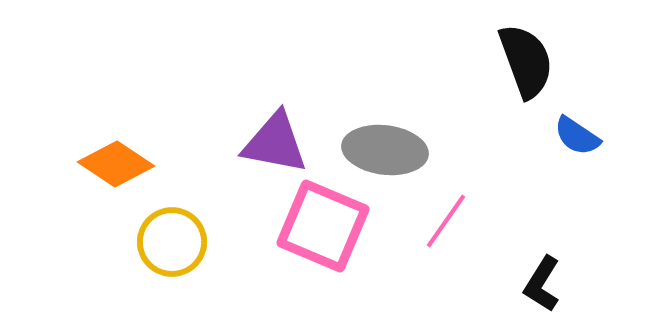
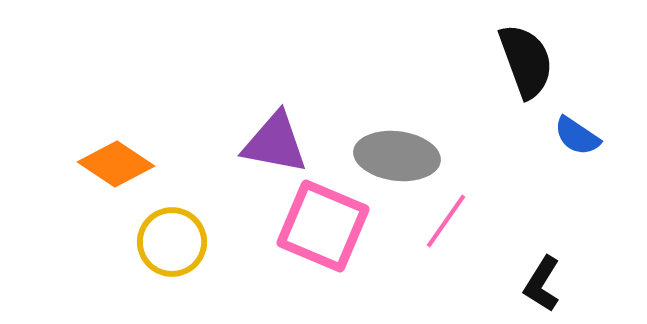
gray ellipse: moved 12 px right, 6 px down
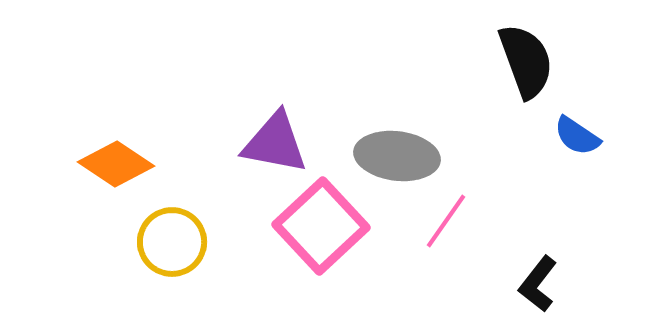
pink square: moved 2 px left; rotated 24 degrees clockwise
black L-shape: moved 4 px left; rotated 6 degrees clockwise
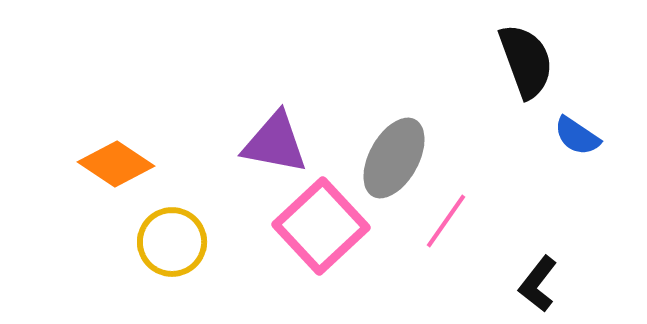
gray ellipse: moved 3 px left, 2 px down; rotated 68 degrees counterclockwise
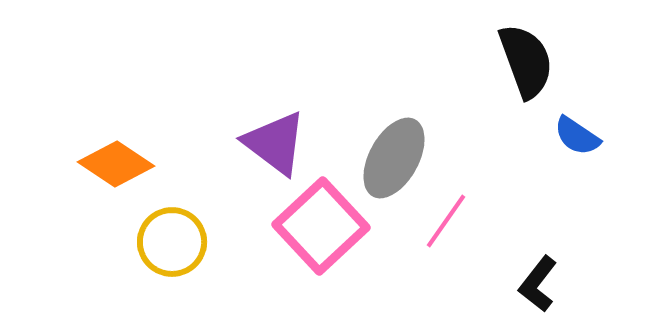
purple triangle: rotated 26 degrees clockwise
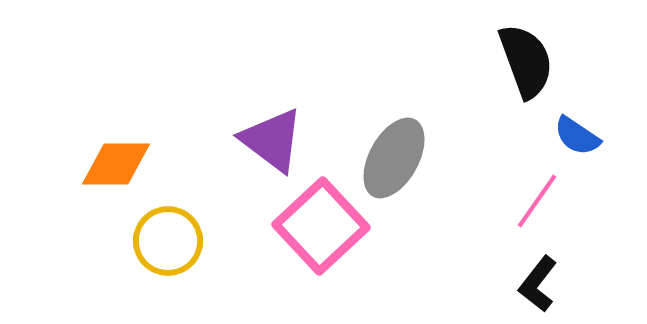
purple triangle: moved 3 px left, 3 px up
orange diamond: rotated 34 degrees counterclockwise
pink line: moved 91 px right, 20 px up
yellow circle: moved 4 px left, 1 px up
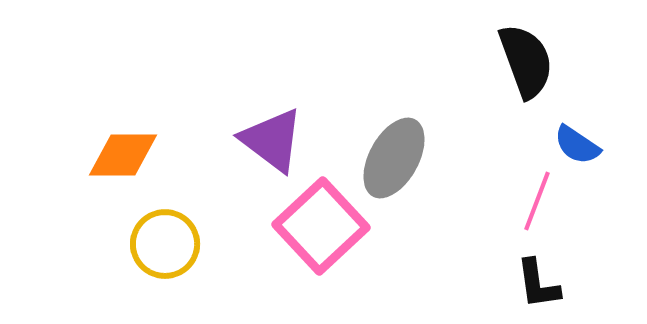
blue semicircle: moved 9 px down
orange diamond: moved 7 px right, 9 px up
pink line: rotated 14 degrees counterclockwise
yellow circle: moved 3 px left, 3 px down
black L-shape: rotated 46 degrees counterclockwise
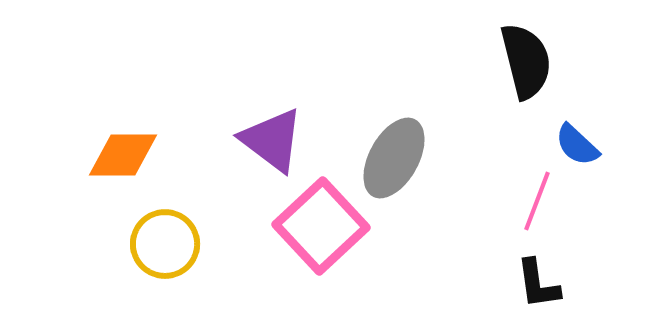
black semicircle: rotated 6 degrees clockwise
blue semicircle: rotated 9 degrees clockwise
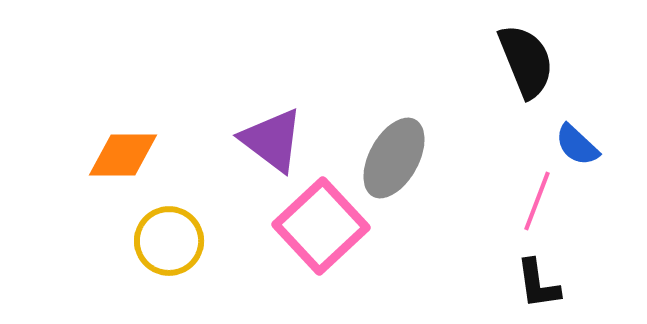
black semicircle: rotated 8 degrees counterclockwise
yellow circle: moved 4 px right, 3 px up
